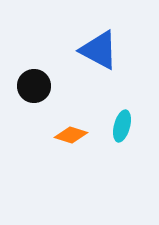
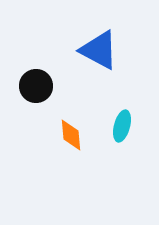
black circle: moved 2 px right
orange diamond: rotated 68 degrees clockwise
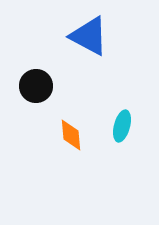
blue triangle: moved 10 px left, 14 px up
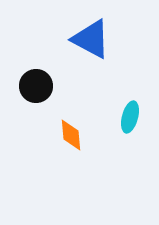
blue triangle: moved 2 px right, 3 px down
cyan ellipse: moved 8 px right, 9 px up
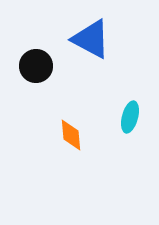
black circle: moved 20 px up
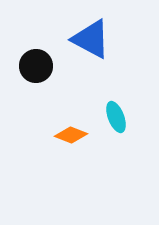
cyan ellipse: moved 14 px left; rotated 36 degrees counterclockwise
orange diamond: rotated 64 degrees counterclockwise
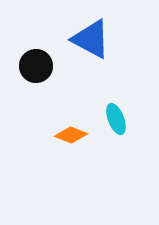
cyan ellipse: moved 2 px down
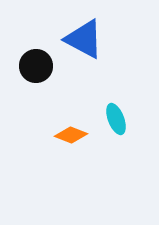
blue triangle: moved 7 px left
